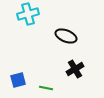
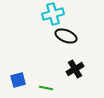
cyan cross: moved 25 px right
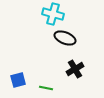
cyan cross: rotated 30 degrees clockwise
black ellipse: moved 1 px left, 2 px down
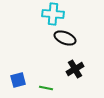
cyan cross: rotated 10 degrees counterclockwise
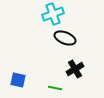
cyan cross: rotated 25 degrees counterclockwise
blue square: rotated 28 degrees clockwise
green line: moved 9 px right
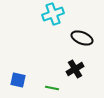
black ellipse: moved 17 px right
green line: moved 3 px left
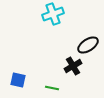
black ellipse: moved 6 px right, 7 px down; rotated 55 degrees counterclockwise
black cross: moved 2 px left, 3 px up
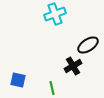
cyan cross: moved 2 px right
green line: rotated 64 degrees clockwise
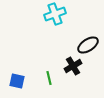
blue square: moved 1 px left, 1 px down
green line: moved 3 px left, 10 px up
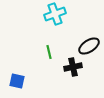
black ellipse: moved 1 px right, 1 px down
black cross: moved 1 px down; rotated 18 degrees clockwise
green line: moved 26 px up
